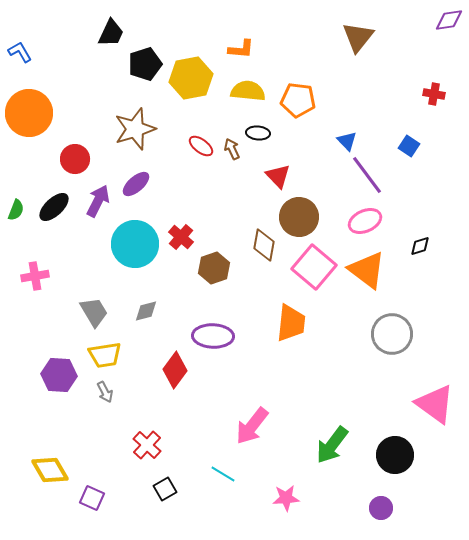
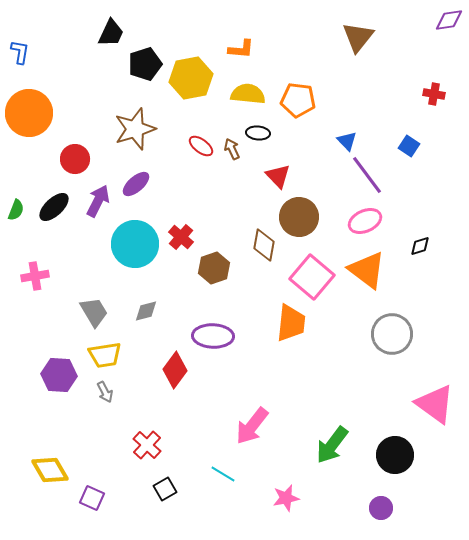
blue L-shape at (20, 52): rotated 40 degrees clockwise
yellow semicircle at (248, 91): moved 3 px down
pink square at (314, 267): moved 2 px left, 10 px down
pink star at (286, 498): rotated 8 degrees counterclockwise
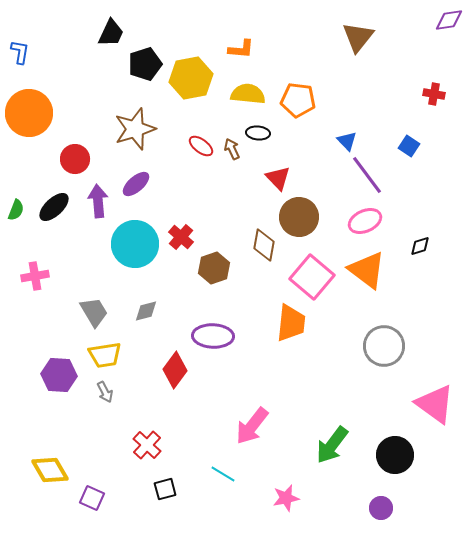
red triangle at (278, 176): moved 2 px down
purple arrow at (98, 201): rotated 32 degrees counterclockwise
gray circle at (392, 334): moved 8 px left, 12 px down
black square at (165, 489): rotated 15 degrees clockwise
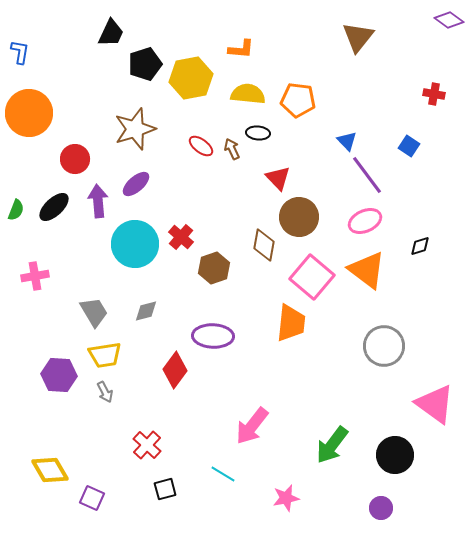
purple diamond at (449, 20): rotated 44 degrees clockwise
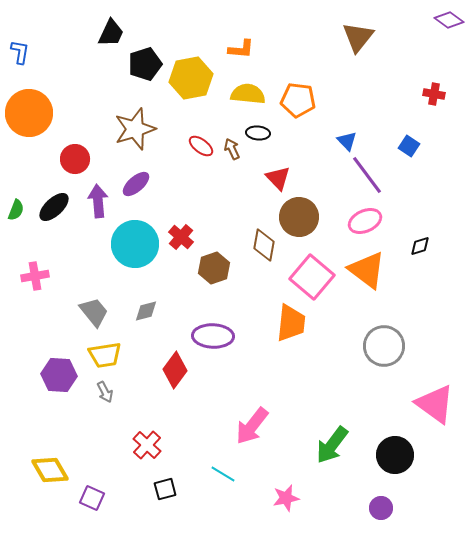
gray trapezoid at (94, 312): rotated 8 degrees counterclockwise
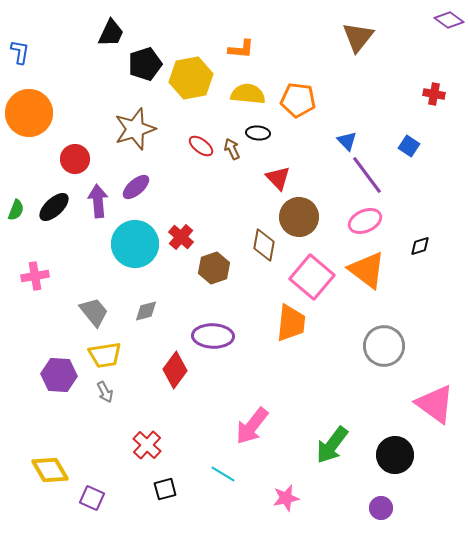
purple ellipse at (136, 184): moved 3 px down
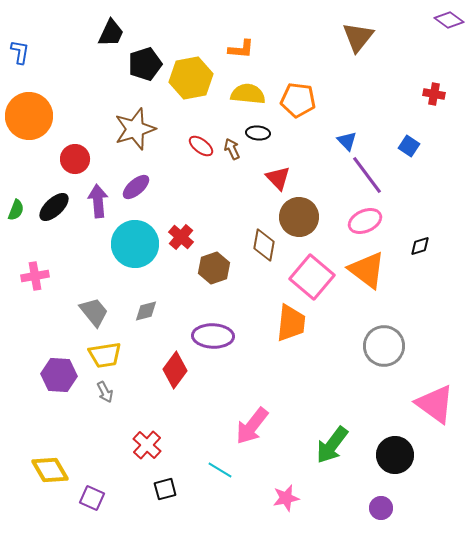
orange circle at (29, 113): moved 3 px down
cyan line at (223, 474): moved 3 px left, 4 px up
